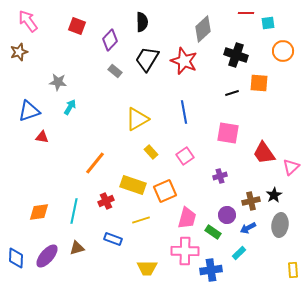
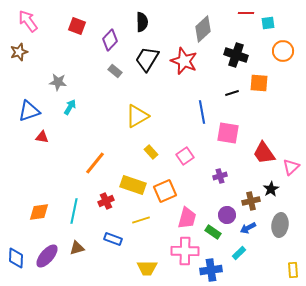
blue line at (184, 112): moved 18 px right
yellow triangle at (137, 119): moved 3 px up
black star at (274, 195): moved 3 px left, 6 px up
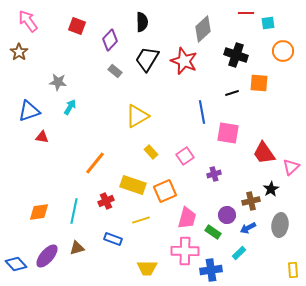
brown star at (19, 52): rotated 18 degrees counterclockwise
purple cross at (220, 176): moved 6 px left, 2 px up
blue diamond at (16, 258): moved 6 px down; rotated 45 degrees counterclockwise
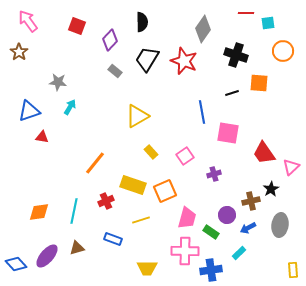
gray diamond at (203, 29): rotated 12 degrees counterclockwise
green rectangle at (213, 232): moved 2 px left
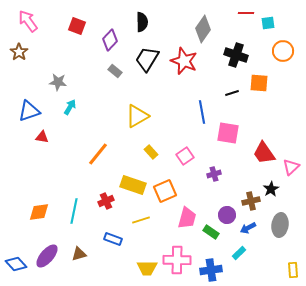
orange line at (95, 163): moved 3 px right, 9 px up
brown triangle at (77, 248): moved 2 px right, 6 px down
pink cross at (185, 251): moved 8 px left, 9 px down
